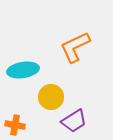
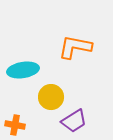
orange L-shape: rotated 36 degrees clockwise
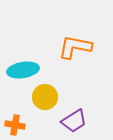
yellow circle: moved 6 px left
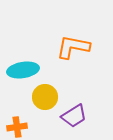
orange L-shape: moved 2 px left
purple trapezoid: moved 5 px up
orange cross: moved 2 px right, 2 px down; rotated 18 degrees counterclockwise
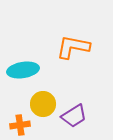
yellow circle: moved 2 px left, 7 px down
orange cross: moved 3 px right, 2 px up
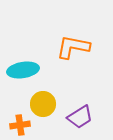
purple trapezoid: moved 6 px right, 1 px down
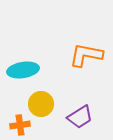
orange L-shape: moved 13 px right, 8 px down
yellow circle: moved 2 px left
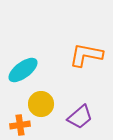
cyan ellipse: rotated 28 degrees counterclockwise
purple trapezoid: rotated 8 degrees counterclockwise
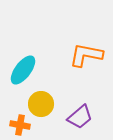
cyan ellipse: rotated 16 degrees counterclockwise
orange cross: rotated 18 degrees clockwise
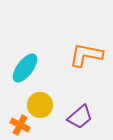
cyan ellipse: moved 2 px right, 2 px up
yellow circle: moved 1 px left, 1 px down
orange cross: rotated 18 degrees clockwise
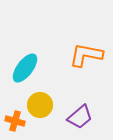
orange cross: moved 5 px left, 4 px up; rotated 12 degrees counterclockwise
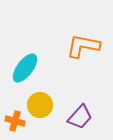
orange L-shape: moved 3 px left, 9 px up
purple trapezoid: rotated 8 degrees counterclockwise
